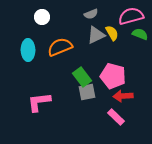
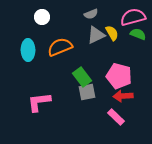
pink semicircle: moved 2 px right, 1 px down
green semicircle: moved 2 px left
pink pentagon: moved 6 px right
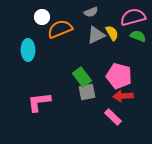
gray semicircle: moved 2 px up
green semicircle: moved 2 px down
orange semicircle: moved 18 px up
pink rectangle: moved 3 px left
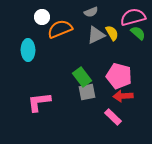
green semicircle: moved 3 px up; rotated 21 degrees clockwise
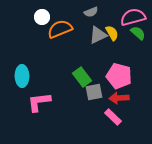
gray triangle: moved 2 px right
cyan ellipse: moved 6 px left, 26 px down
gray square: moved 7 px right
red arrow: moved 4 px left, 2 px down
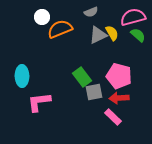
green semicircle: moved 2 px down
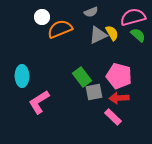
pink L-shape: rotated 25 degrees counterclockwise
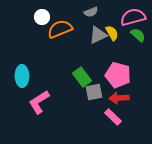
pink pentagon: moved 1 px left, 1 px up
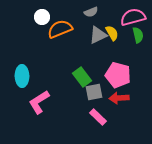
green semicircle: rotated 35 degrees clockwise
pink rectangle: moved 15 px left
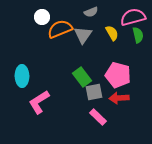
gray triangle: moved 15 px left; rotated 30 degrees counterclockwise
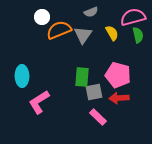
orange semicircle: moved 1 px left, 1 px down
green rectangle: rotated 42 degrees clockwise
